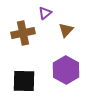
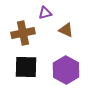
purple triangle: rotated 24 degrees clockwise
brown triangle: rotated 49 degrees counterclockwise
black square: moved 2 px right, 14 px up
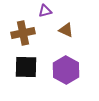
purple triangle: moved 2 px up
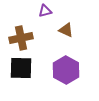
brown cross: moved 2 px left, 5 px down
black square: moved 5 px left, 1 px down
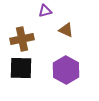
brown cross: moved 1 px right, 1 px down
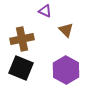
purple triangle: rotated 40 degrees clockwise
brown triangle: rotated 21 degrees clockwise
black square: rotated 20 degrees clockwise
